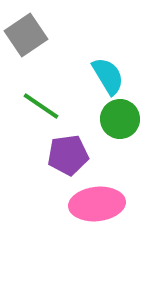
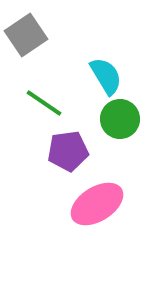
cyan semicircle: moved 2 px left
green line: moved 3 px right, 3 px up
purple pentagon: moved 4 px up
pink ellipse: rotated 26 degrees counterclockwise
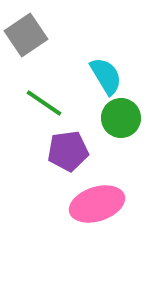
green circle: moved 1 px right, 1 px up
pink ellipse: rotated 14 degrees clockwise
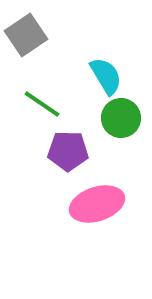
green line: moved 2 px left, 1 px down
purple pentagon: rotated 9 degrees clockwise
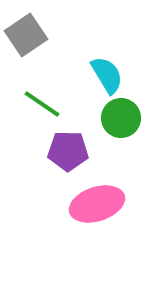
cyan semicircle: moved 1 px right, 1 px up
